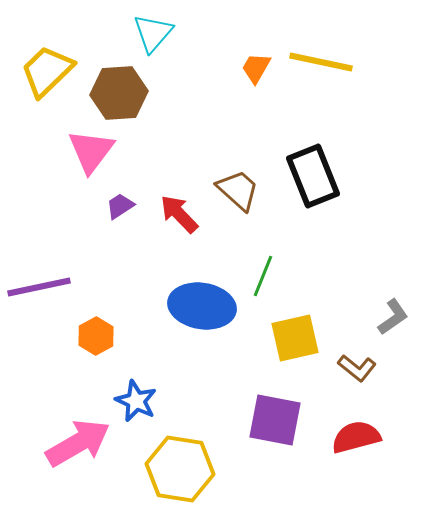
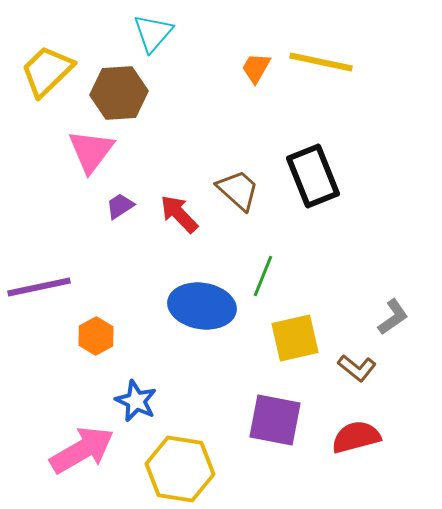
pink arrow: moved 4 px right, 7 px down
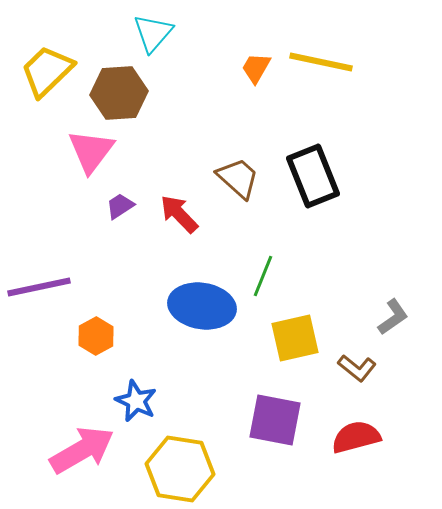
brown trapezoid: moved 12 px up
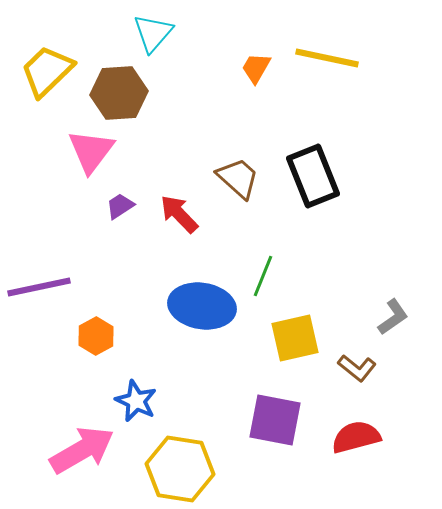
yellow line: moved 6 px right, 4 px up
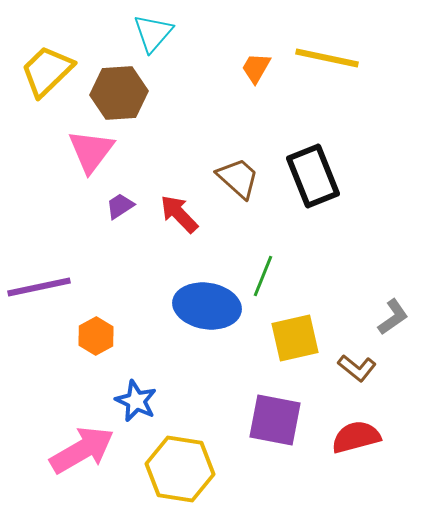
blue ellipse: moved 5 px right
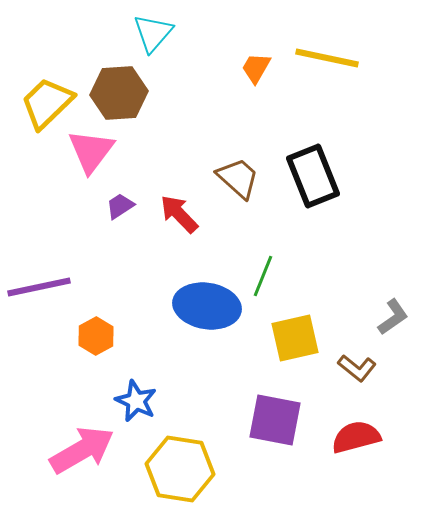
yellow trapezoid: moved 32 px down
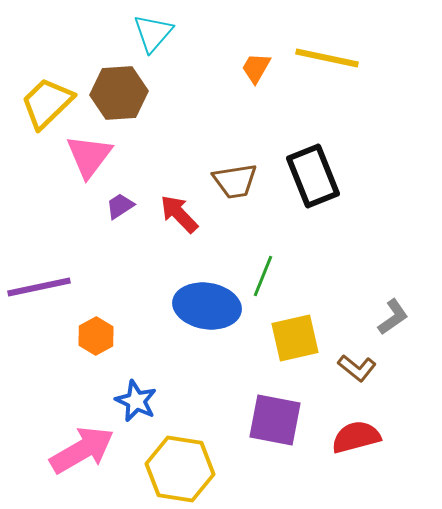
pink triangle: moved 2 px left, 5 px down
brown trapezoid: moved 3 px left, 3 px down; rotated 129 degrees clockwise
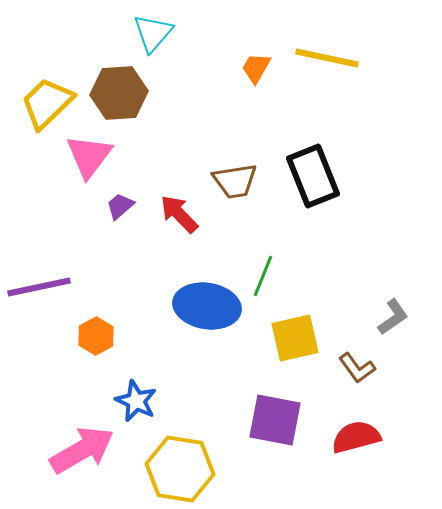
purple trapezoid: rotated 8 degrees counterclockwise
brown L-shape: rotated 15 degrees clockwise
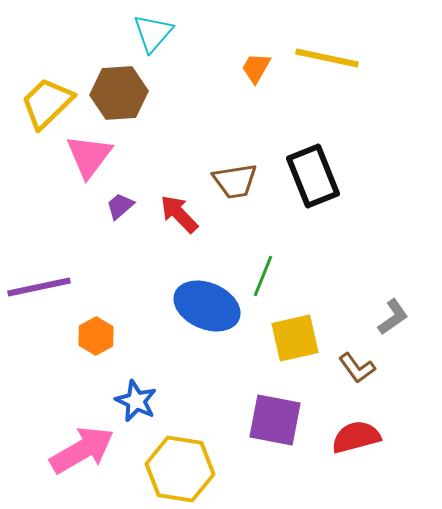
blue ellipse: rotated 14 degrees clockwise
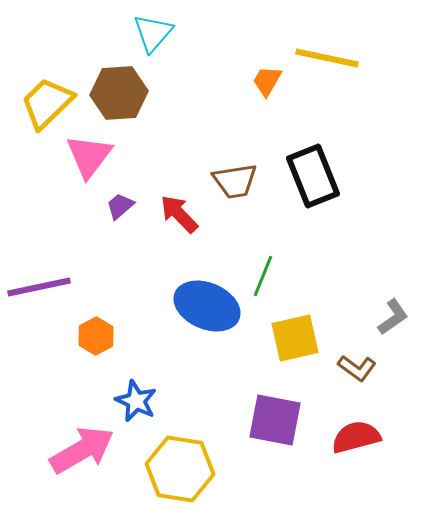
orange trapezoid: moved 11 px right, 13 px down
brown L-shape: rotated 18 degrees counterclockwise
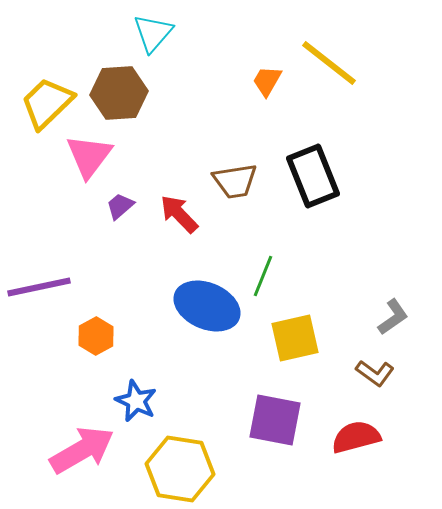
yellow line: moved 2 px right, 5 px down; rotated 26 degrees clockwise
brown L-shape: moved 18 px right, 5 px down
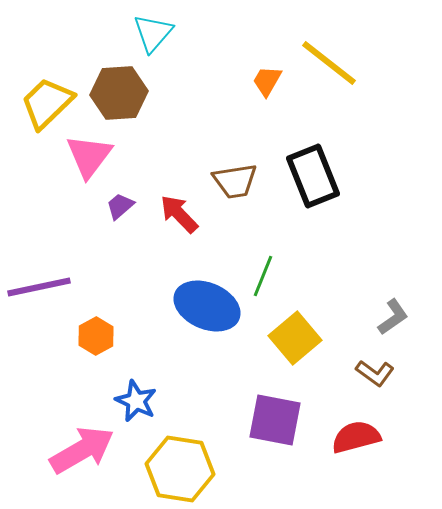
yellow square: rotated 27 degrees counterclockwise
